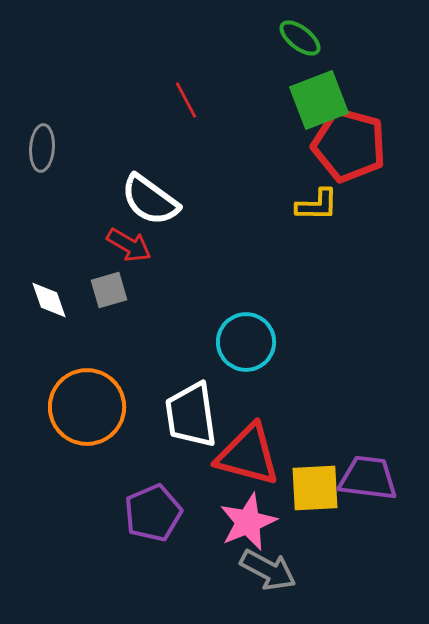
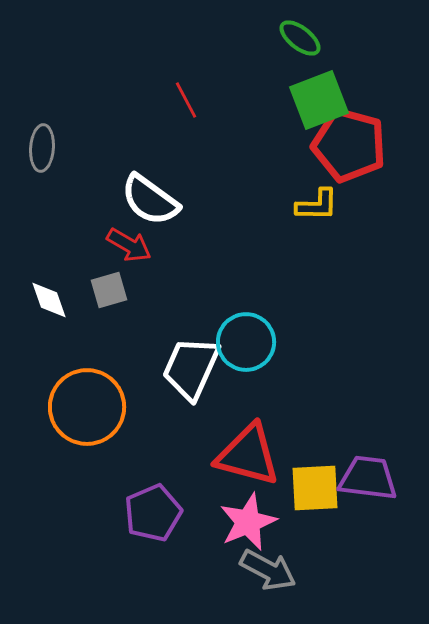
white trapezoid: moved 47 px up; rotated 32 degrees clockwise
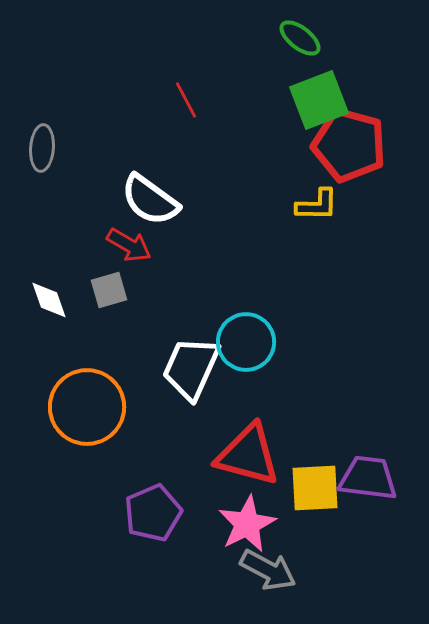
pink star: moved 1 px left, 2 px down; rotated 4 degrees counterclockwise
